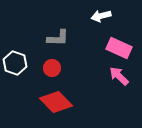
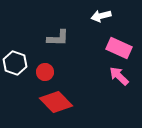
red circle: moved 7 px left, 4 px down
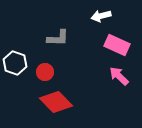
pink rectangle: moved 2 px left, 3 px up
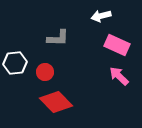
white hexagon: rotated 25 degrees counterclockwise
